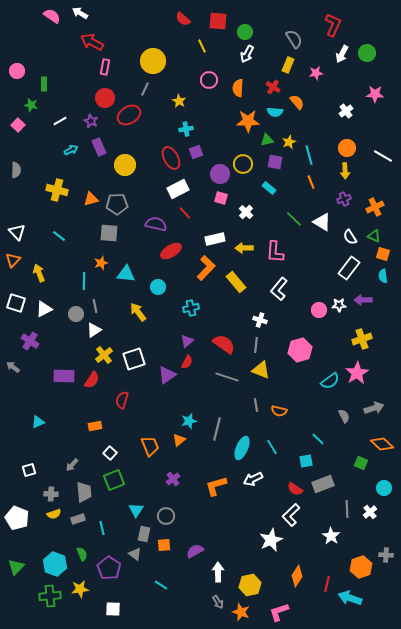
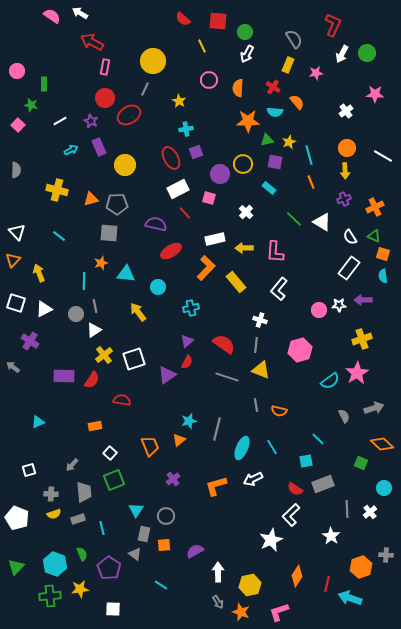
pink square at (221, 198): moved 12 px left
red semicircle at (122, 400): rotated 84 degrees clockwise
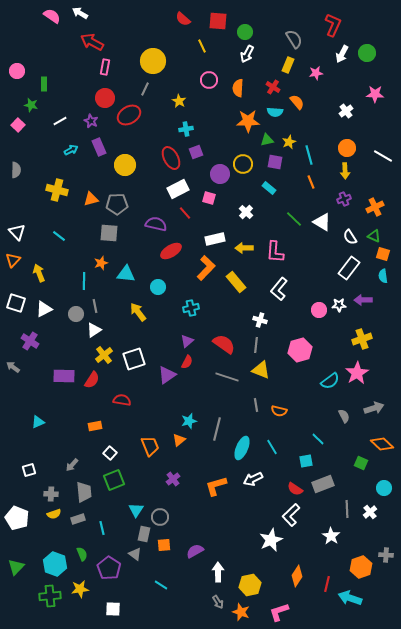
gray circle at (166, 516): moved 6 px left, 1 px down
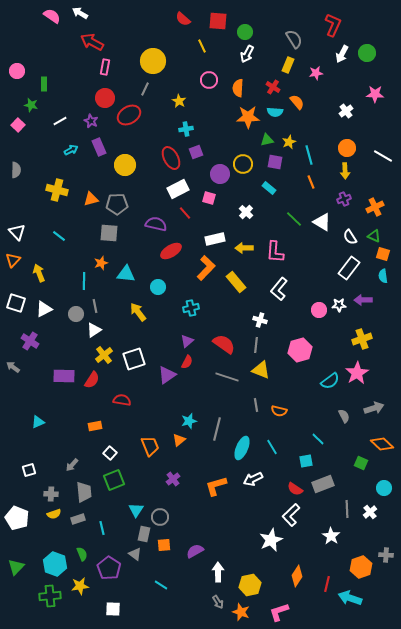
orange star at (248, 121): moved 4 px up
yellow star at (80, 589): moved 3 px up
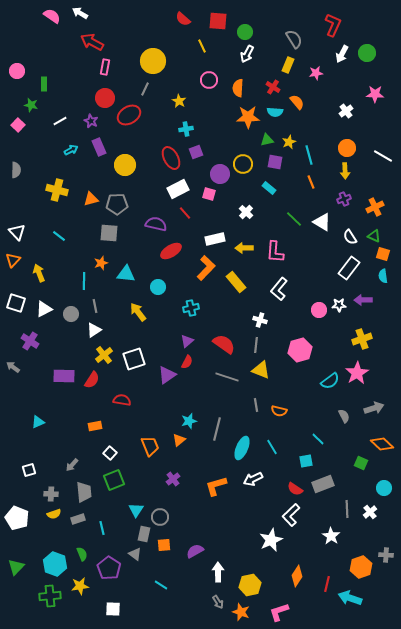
pink square at (209, 198): moved 4 px up
gray circle at (76, 314): moved 5 px left
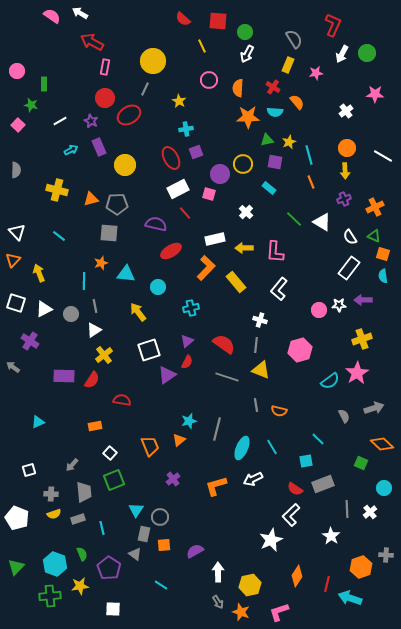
white square at (134, 359): moved 15 px right, 9 px up
